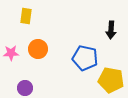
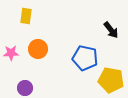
black arrow: rotated 42 degrees counterclockwise
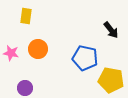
pink star: rotated 14 degrees clockwise
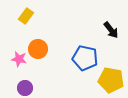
yellow rectangle: rotated 28 degrees clockwise
pink star: moved 8 px right, 6 px down
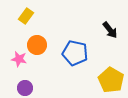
black arrow: moved 1 px left
orange circle: moved 1 px left, 4 px up
blue pentagon: moved 10 px left, 5 px up
yellow pentagon: rotated 20 degrees clockwise
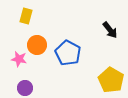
yellow rectangle: rotated 21 degrees counterclockwise
blue pentagon: moved 7 px left; rotated 15 degrees clockwise
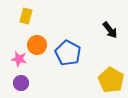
purple circle: moved 4 px left, 5 px up
